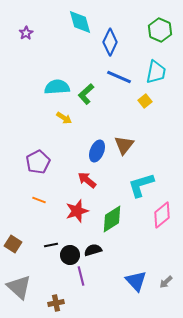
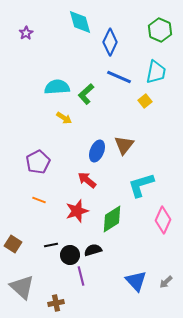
pink diamond: moved 1 px right, 5 px down; rotated 28 degrees counterclockwise
gray triangle: moved 3 px right
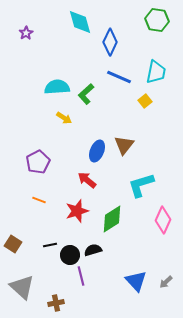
green hexagon: moved 3 px left, 10 px up; rotated 15 degrees counterclockwise
black line: moved 1 px left
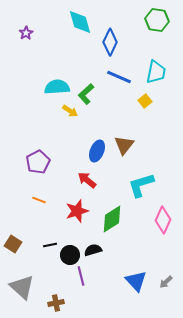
yellow arrow: moved 6 px right, 7 px up
